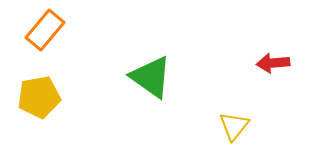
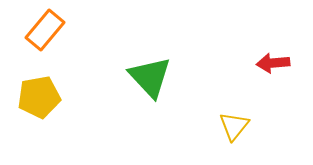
green triangle: moved 1 px left; rotated 12 degrees clockwise
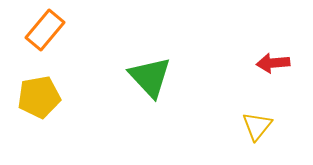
yellow triangle: moved 23 px right
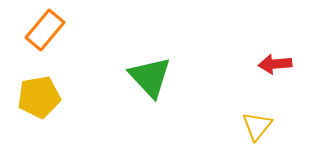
red arrow: moved 2 px right, 1 px down
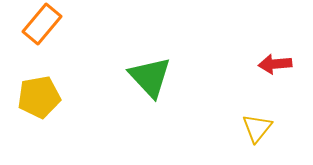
orange rectangle: moved 3 px left, 6 px up
yellow triangle: moved 2 px down
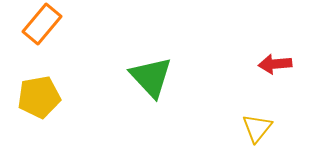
green triangle: moved 1 px right
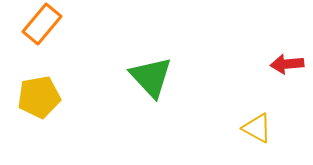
red arrow: moved 12 px right
yellow triangle: rotated 40 degrees counterclockwise
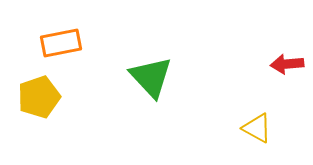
orange rectangle: moved 19 px right, 19 px down; rotated 39 degrees clockwise
yellow pentagon: rotated 9 degrees counterclockwise
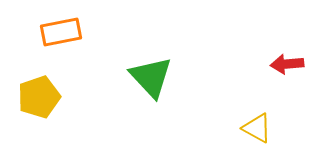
orange rectangle: moved 11 px up
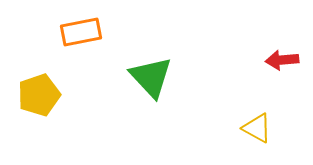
orange rectangle: moved 20 px right
red arrow: moved 5 px left, 4 px up
yellow pentagon: moved 2 px up
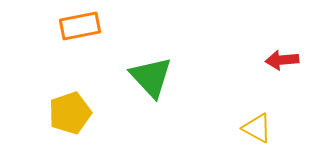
orange rectangle: moved 1 px left, 6 px up
yellow pentagon: moved 31 px right, 18 px down
